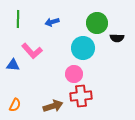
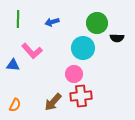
brown arrow: moved 4 px up; rotated 150 degrees clockwise
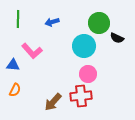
green circle: moved 2 px right
black semicircle: rotated 24 degrees clockwise
cyan circle: moved 1 px right, 2 px up
pink circle: moved 14 px right
orange semicircle: moved 15 px up
